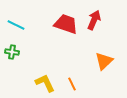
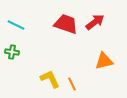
red arrow: moved 1 px right, 2 px down; rotated 30 degrees clockwise
orange triangle: rotated 30 degrees clockwise
yellow L-shape: moved 5 px right, 4 px up
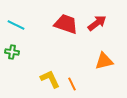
red arrow: moved 2 px right, 1 px down
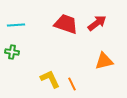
cyan line: rotated 30 degrees counterclockwise
